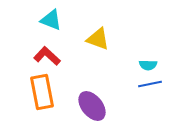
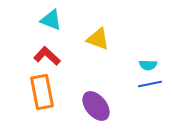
purple ellipse: moved 4 px right
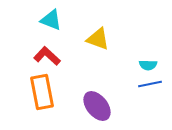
purple ellipse: moved 1 px right
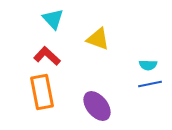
cyan triangle: moved 2 px right, 1 px up; rotated 25 degrees clockwise
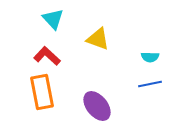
cyan semicircle: moved 2 px right, 8 px up
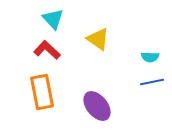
yellow triangle: rotated 15 degrees clockwise
red L-shape: moved 6 px up
blue line: moved 2 px right, 2 px up
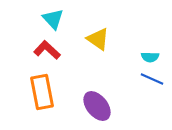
blue line: moved 3 px up; rotated 35 degrees clockwise
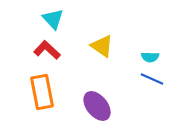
yellow triangle: moved 4 px right, 7 px down
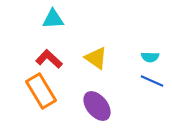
cyan triangle: rotated 50 degrees counterclockwise
yellow triangle: moved 6 px left, 12 px down
red L-shape: moved 2 px right, 9 px down
blue line: moved 2 px down
orange rectangle: moved 1 px left, 1 px up; rotated 20 degrees counterclockwise
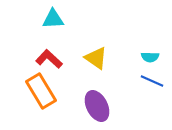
purple ellipse: rotated 12 degrees clockwise
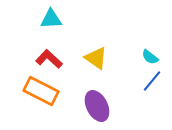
cyan triangle: moved 2 px left
cyan semicircle: rotated 36 degrees clockwise
blue line: rotated 75 degrees counterclockwise
orange rectangle: rotated 32 degrees counterclockwise
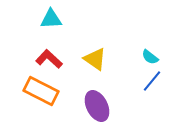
yellow triangle: moved 1 px left, 1 px down
